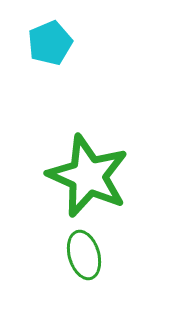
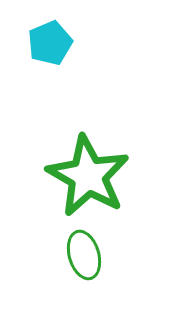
green star: rotated 6 degrees clockwise
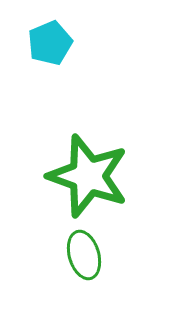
green star: rotated 10 degrees counterclockwise
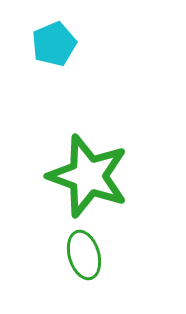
cyan pentagon: moved 4 px right, 1 px down
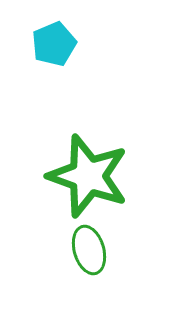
green ellipse: moved 5 px right, 5 px up
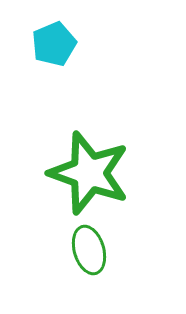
green star: moved 1 px right, 3 px up
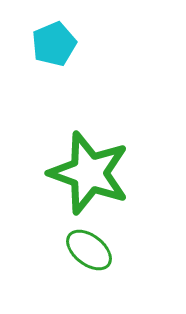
green ellipse: rotated 36 degrees counterclockwise
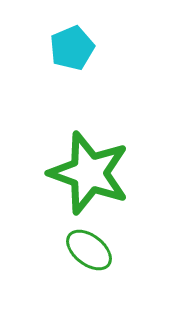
cyan pentagon: moved 18 px right, 4 px down
